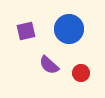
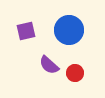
blue circle: moved 1 px down
red circle: moved 6 px left
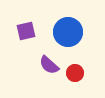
blue circle: moved 1 px left, 2 px down
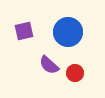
purple square: moved 2 px left
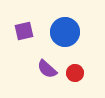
blue circle: moved 3 px left
purple semicircle: moved 2 px left, 4 px down
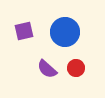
red circle: moved 1 px right, 5 px up
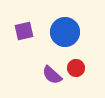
purple semicircle: moved 5 px right, 6 px down
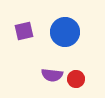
red circle: moved 11 px down
purple semicircle: rotated 35 degrees counterclockwise
